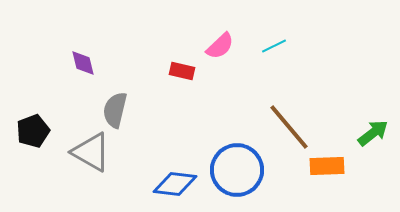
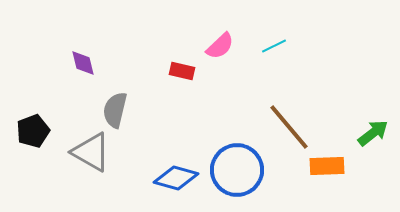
blue diamond: moved 1 px right, 6 px up; rotated 9 degrees clockwise
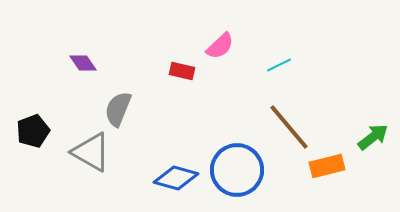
cyan line: moved 5 px right, 19 px down
purple diamond: rotated 20 degrees counterclockwise
gray semicircle: moved 3 px right, 1 px up; rotated 9 degrees clockwise
green arrow: moved 4 px down
orange rectangle: rotated 12 degrees counterclockwise
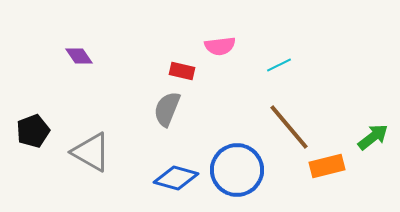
pink semicircle: rotated 36 degrees clockwise
purple diamond: moved 4 px left, 7 px up
gray semicircle: moved 49 px right
